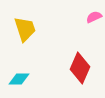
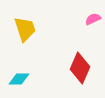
pink semicircle: moved 1 px left, 2 px down
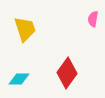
pink semicircle: rotated 56 degrees counterclockwise
red diamond: moved 13 px left, 5 px down; rotated 12 degrees clockwise
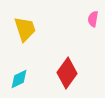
cyan diamond: rotated 25 degrees counterclockwise
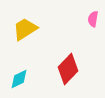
yellow trapezoid: rotated 104 degrees counterclockwise
red diamond: moved 1 px right, 4 px up; rotated 8 degrees clockwise
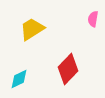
yellow trapezoid: moved 7 px right
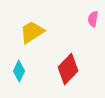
yellow trapezoid: moved 3 px down
cyan diamond: moved 8 px up; rotated 40 degrees counterclockwise
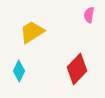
pink semicircle: moved 4 px left, 4 px up
red diamond: moved 9 px right
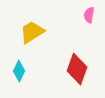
red diamond: rotated 24 degrees counterclockwise
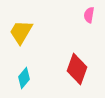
yellow trapezoid: moved 11 px left; rotated 28 degrees counterclockwise
cyan diamond: moved 5 px right, 7 px down; rotated 15 degrees clockwise
